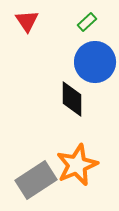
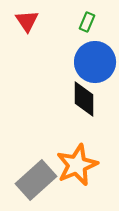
green rectangle: rotated 24 degrees counterclockwise
black diamond: moved 12 px right
gray rectangle: rotated 9 degrees counterclockwise
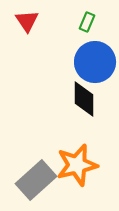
orange star: rotated 9 degrees clockwise
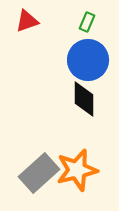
red triangle: rotated 45 degrees clockwise
blue circle: moved 7 px left, 2 px up
orange star: moved 5 px down
gray rectangle: moved 3 px right, 7 px up
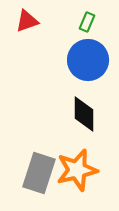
black diamond: moved 15 px down
gray rectangle: rotated 30 degrees counterclockwise
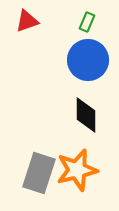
black diamond: moved 2 px right, 1 px down
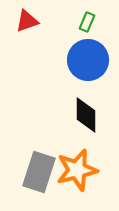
gray rectangle: moved 1 px up
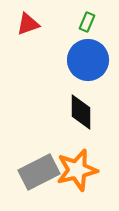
red triangle: moved 1 px right, 3 px down
black diamond: moved 5 px left, 3 px up
gray rectangle: rotated 45 degrees clockwise
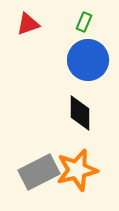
green rectangle: moved 3 px left
black diamond: moved 1 px left, 1 px down
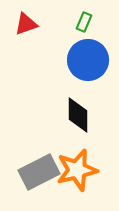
red triangle: moved 2 px left
black diamond: moved 2 px left, 2 px down
